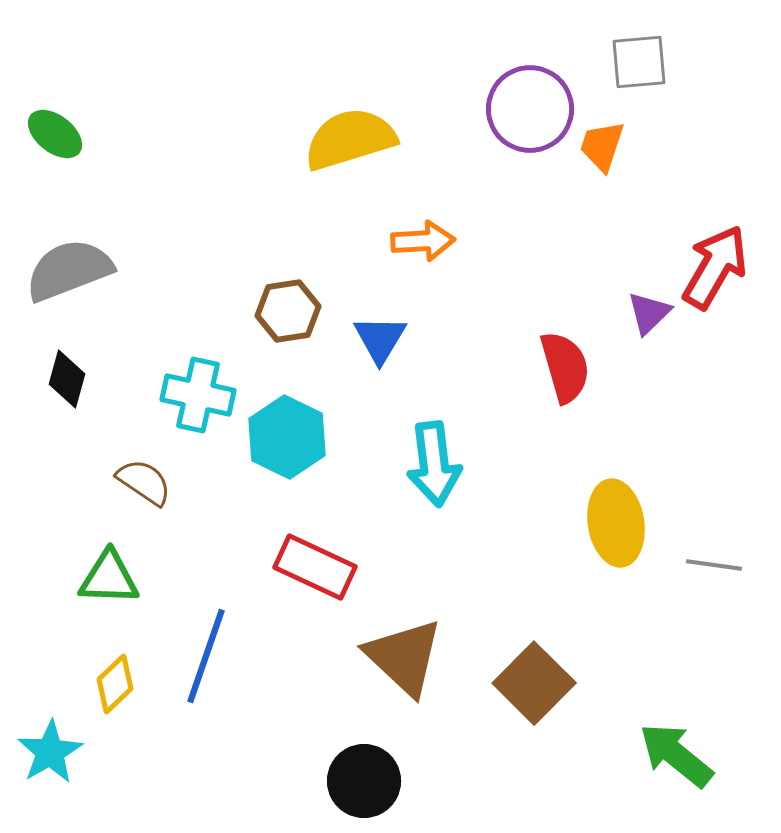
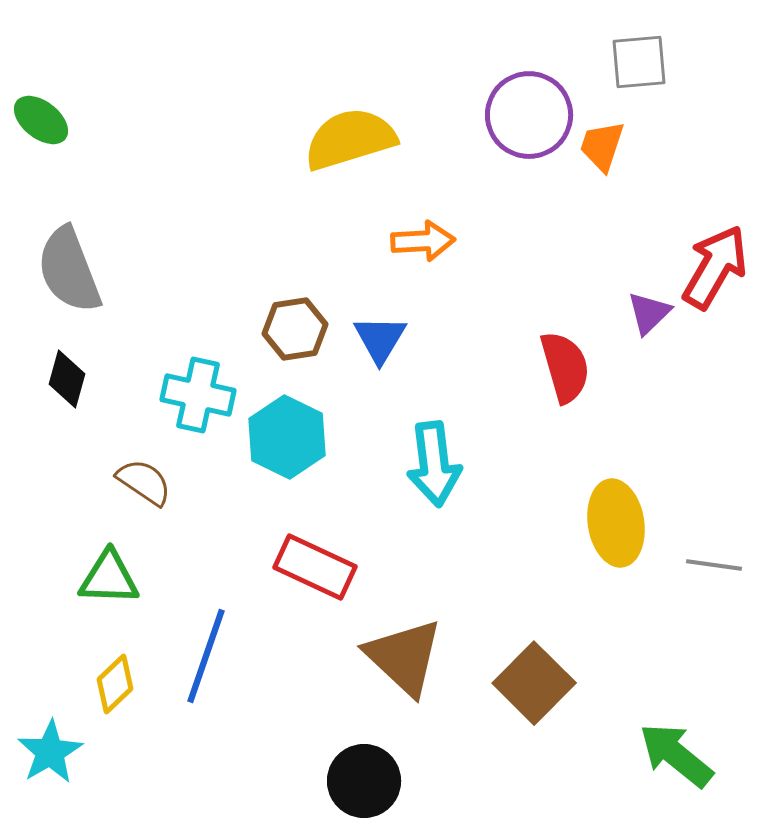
purple circle: moved 1 px left, 6 px down
green ellipse: moved 14 px left, 14 px up
gray semicircle: rotated 90 degrees counterclockwise
brown hexagon: moved 7 px right, 18 px down
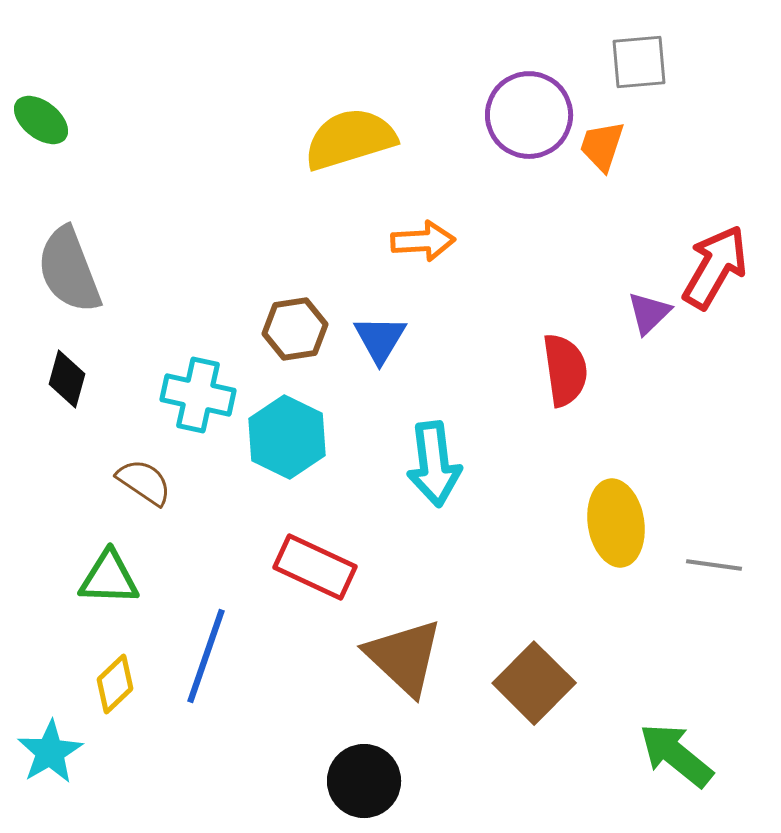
red semicircle: moved 3 px down; rotated 8 degrees clockwise
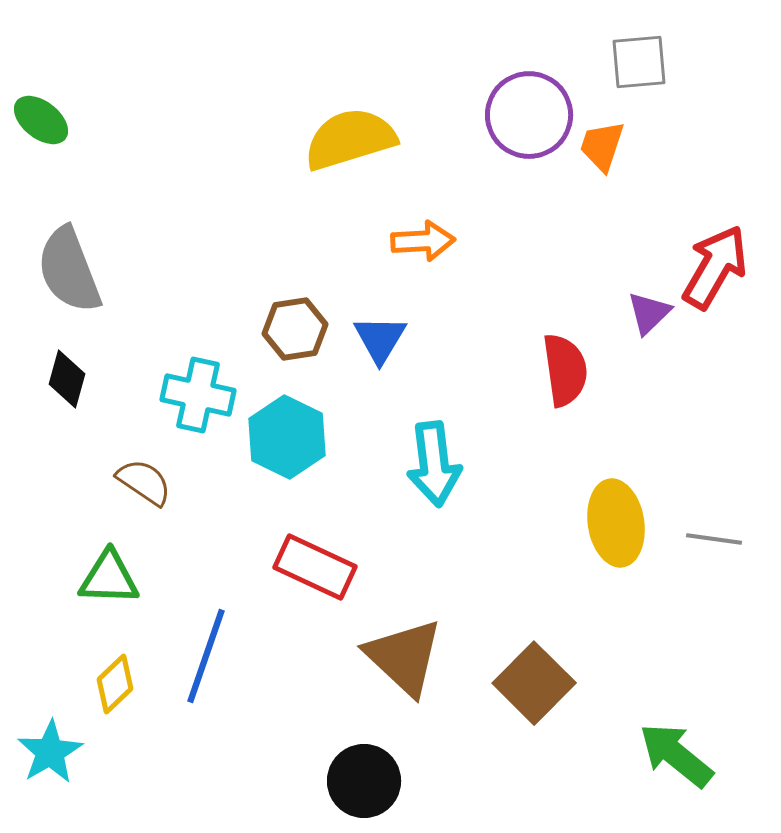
gray line: moved 26 px up
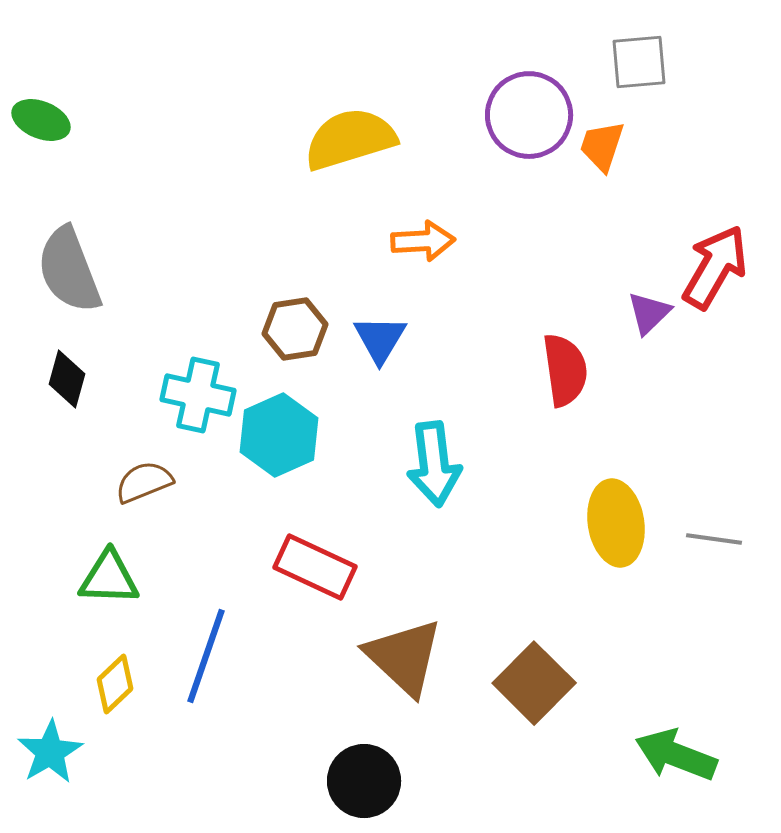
green ellipse: rotated 16 degrees counterclockwise
cyan hexagon: moved 8 px left, 2 px up; rotated 10 degrees clockwise
brown semicircle: rotated 56 degrees counterclockwise
green arrow: rotated 18 degrees counterclockwise
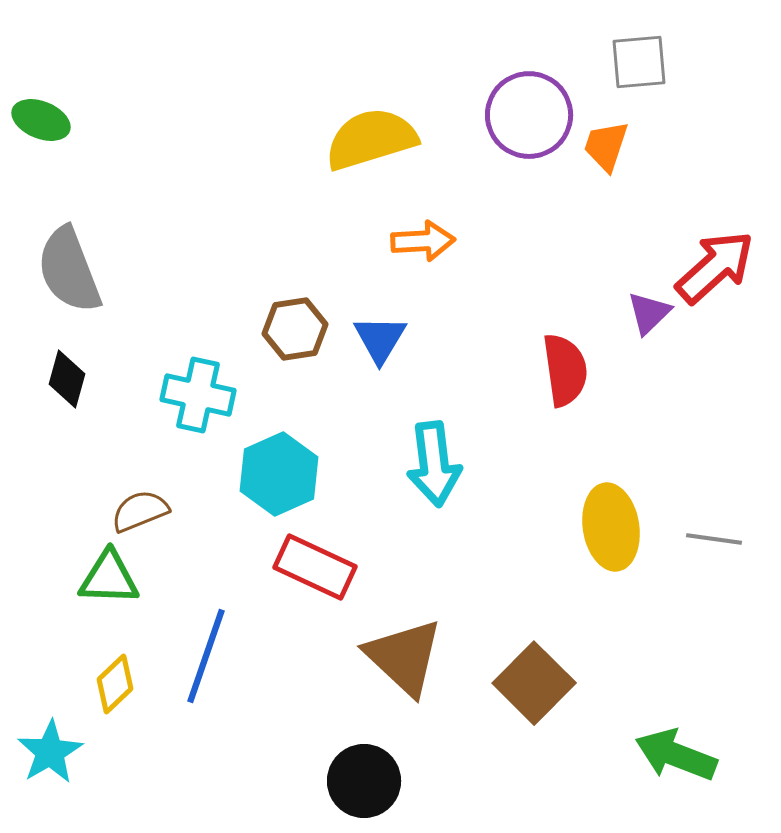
yellow semicircle: moved 21 px right
orange trapezoid: moved 4 px right
red arrow: rotated 18 degrees clockwise
cyan hexagon: moved 39 px down
brown semicircle: moved 4 px left, 29 px down
yellow ellipse: moved 5 px left, 4 px down
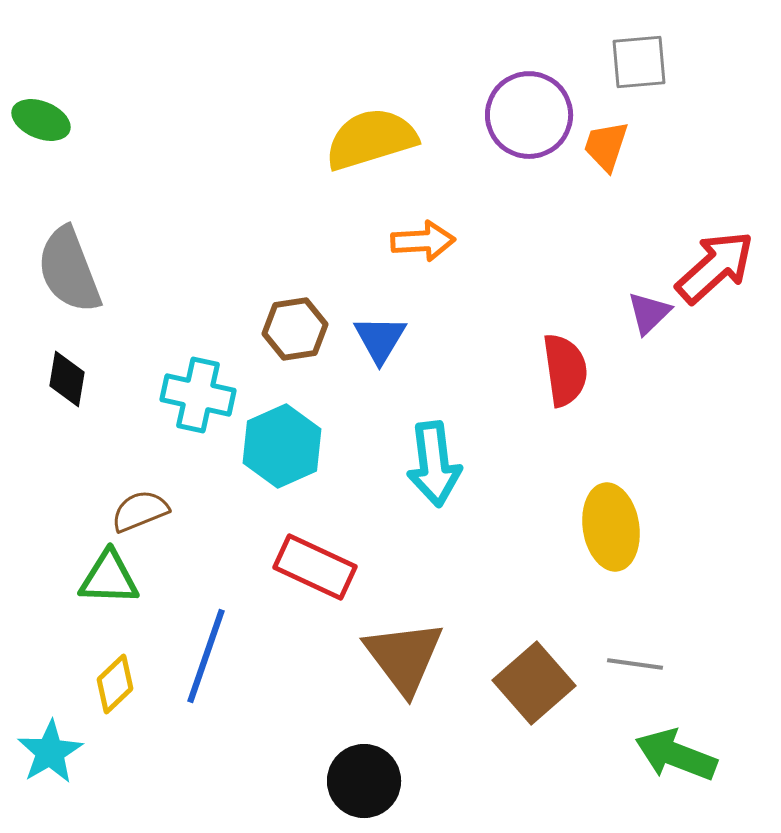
black diamond: rotated 6 degrees counterclockwise
cyan hexagon: moved 3 px right, 28 px up
gray line: moved 79 px left, 125 px down
brown triangle: rotated 10 degrees clockwise
brown square: rotated 4 degrees clockwise
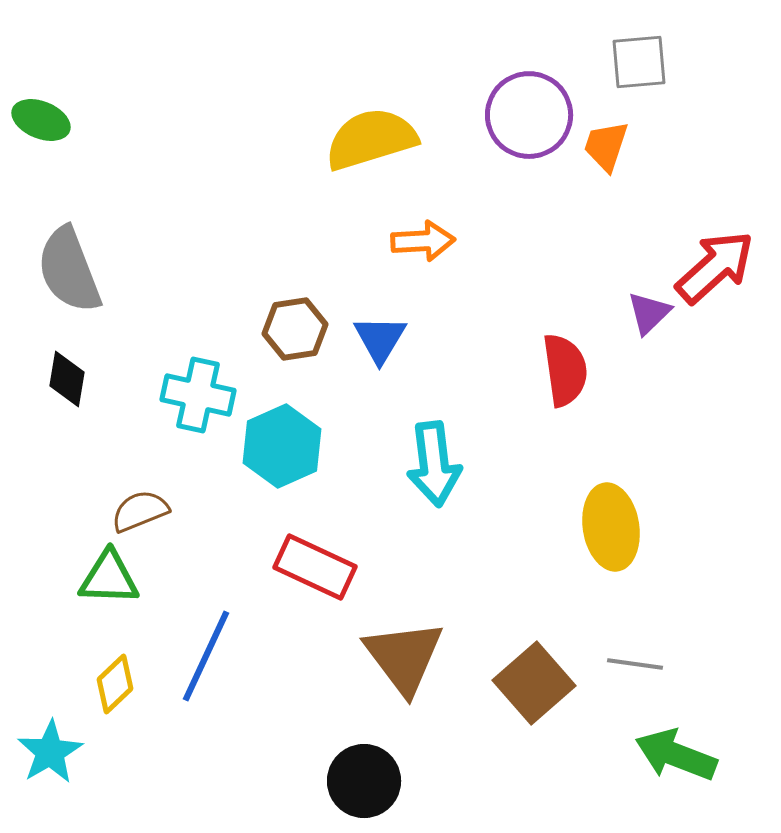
blue line: rotated 6 degrees clockwise
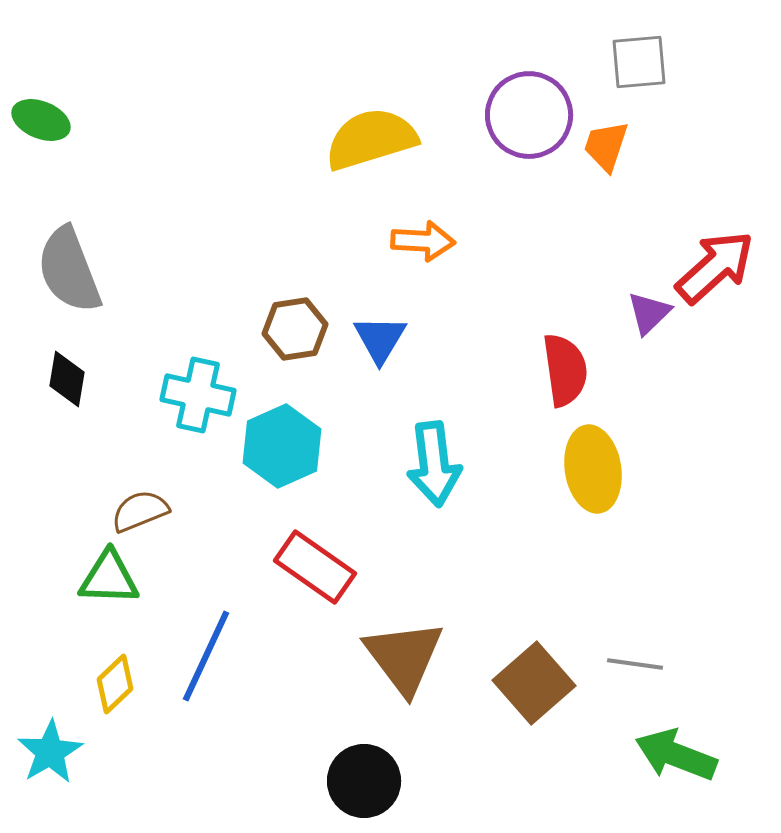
orange arrow: rotated 6 degrees clockwise
yellow ellipse: moved 18 px left, 58 px up
red rectangle: rotated 10 degrees clockwise
